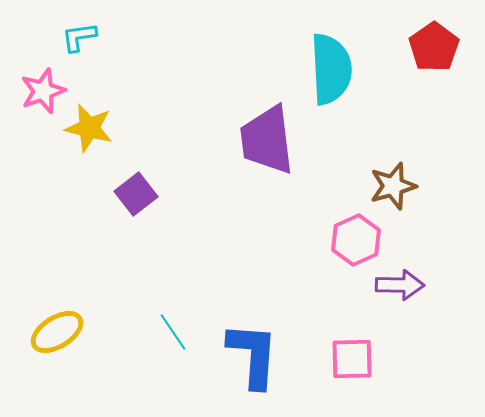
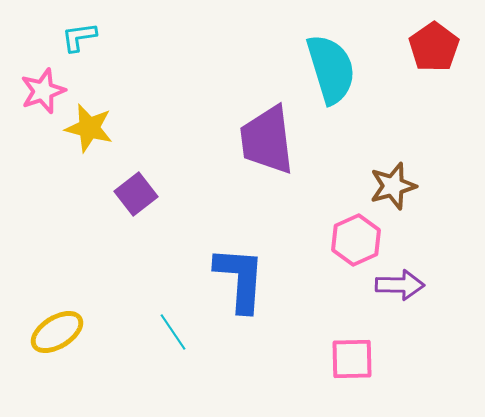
cyan semicircle: rotated 14 degrees counterclockwise
blue L-shape: moved 13 px left, 76 px up
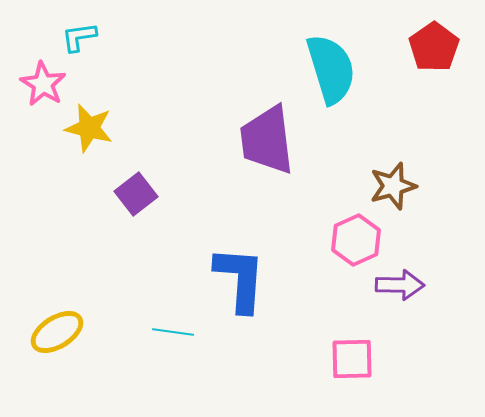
pink star: moved 7 px up; rotated 21 degrees counterclockwise
cyan line: rotated 48 degrees counterclockwise
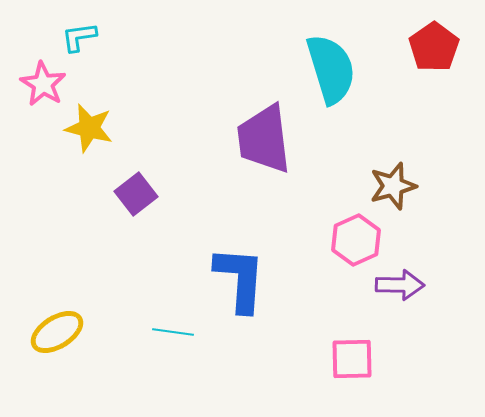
purple trapezoid: moved 3 px left, 1 px up
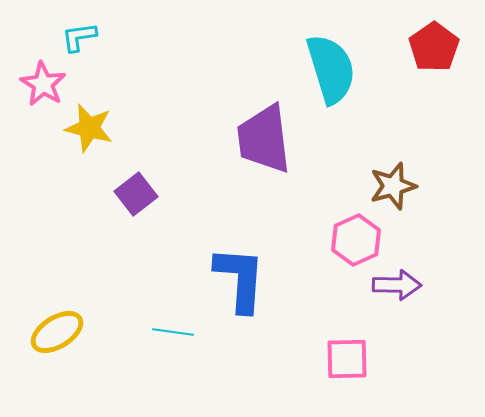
purple arrow: moved 3 px left
pink square: moved 5 px left
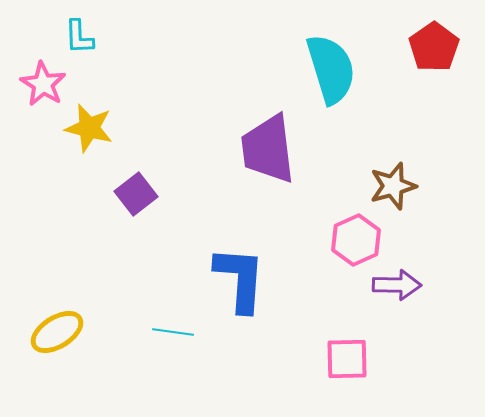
cyan L-shape: rotated 84 degrees counterclockwise
purple trapezoid: moved 4 px right, 10 px down
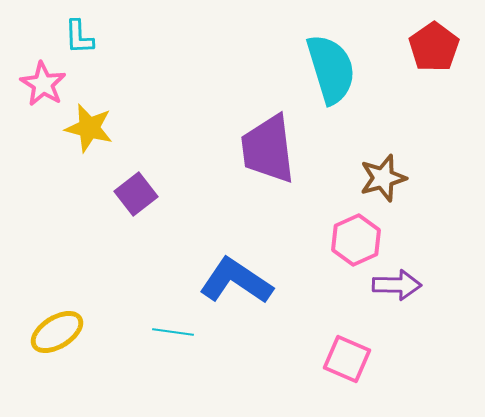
brown star: moved 10 px left, 8 px up
blue L-shape: moved 4 px left, 2 px down; rotated 60 degrees counterclockwise
pink square: rotated 24 degrees clockwise
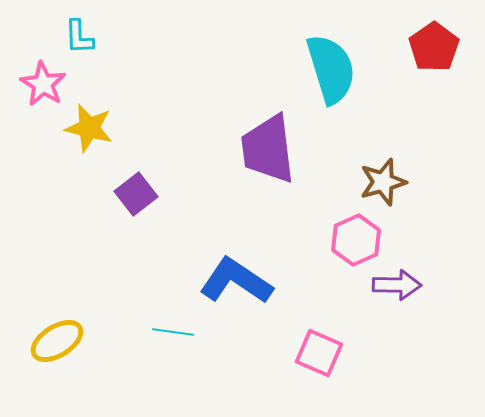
brown star: moved 4 px down
yellow ellipse: moved 9 px down
pink square: moved 28 px left, 6 px up
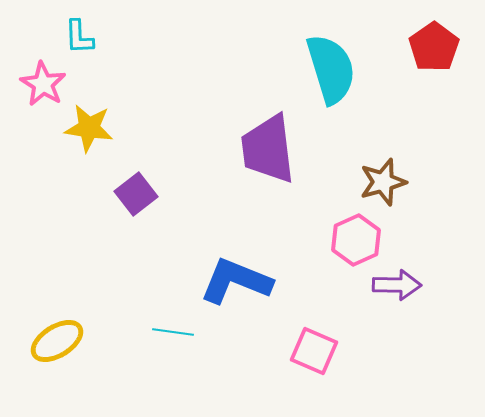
yellow star: rotated 6 degrees counterclockwise
blue L-shape: rotated 12 degrees counterclockwise
pink square: moved 5 px left, 2 px up
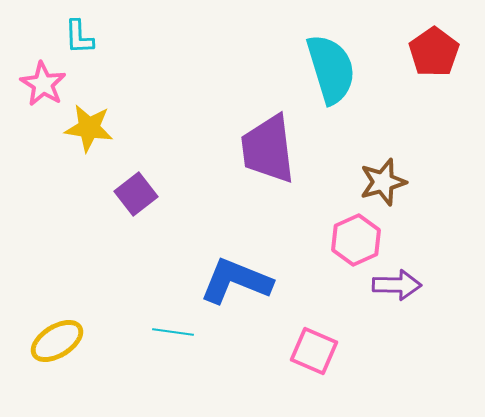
red pentagon: moved 5 px down
